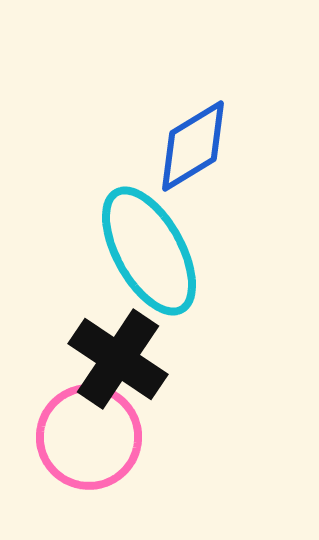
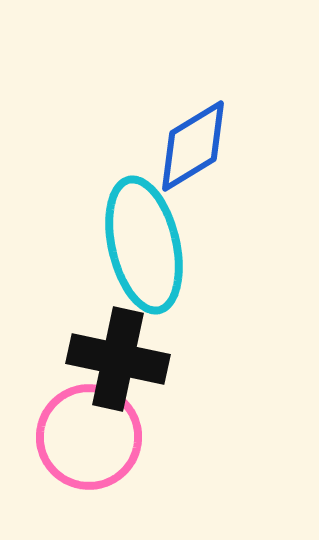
cyan ellipse: moved 5 px left, 6 px up; rotated 16 degrees clockwise
black cross: rotated 22 degrees counterclockwise
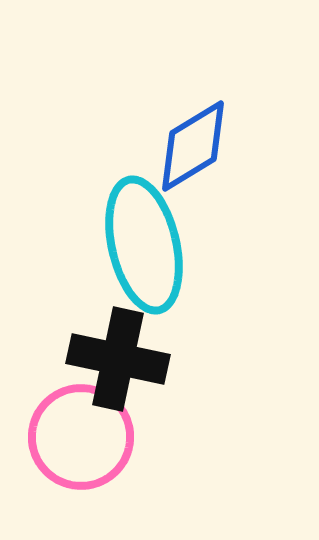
pink circle: moved 8 px left
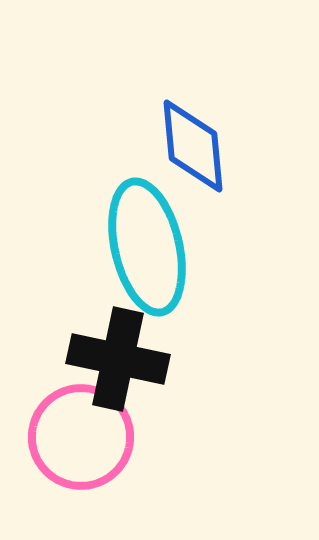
blue diamond: rotated 64 degrees counterclockwise
cyan ellipse: moved 3 px right, 2 px down
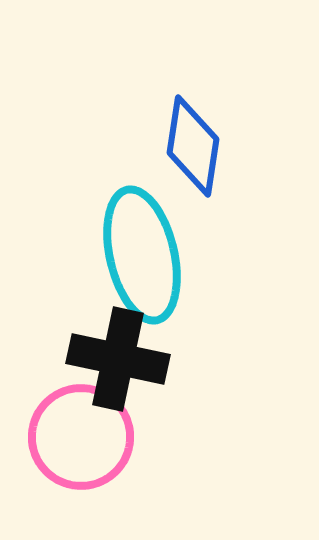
blue diamond: rotated 14 degrees clockwise
cyan ellipse: moved 5 px left, 8 px down
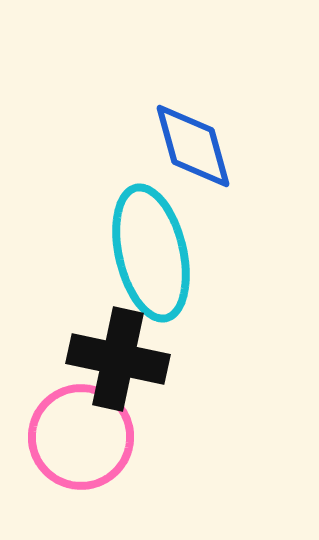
blue diamond: rotated 24 degrees counterclockwise
cyan ellipse: moved 9 px right, 2 px up
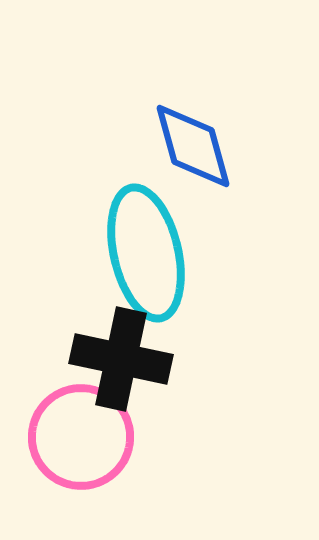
cyan ellipse: moved 5 px left
black cross: moved 3 px right
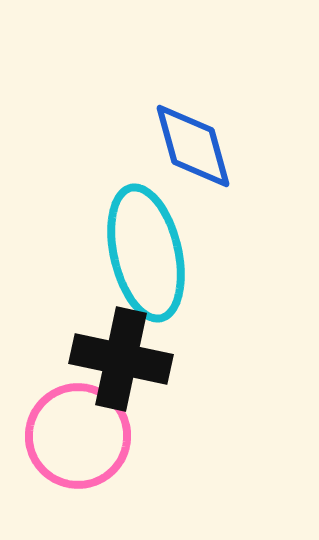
pink circle: moved 3 px left, 1 px up
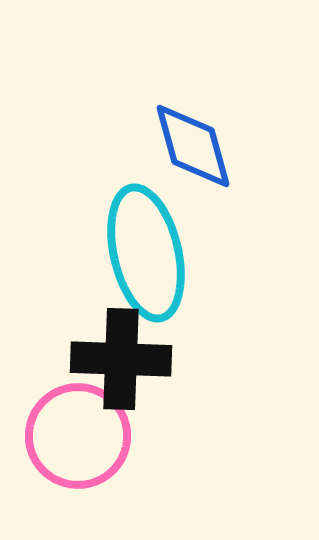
black cross: rotated 10 degrees counterclockwise
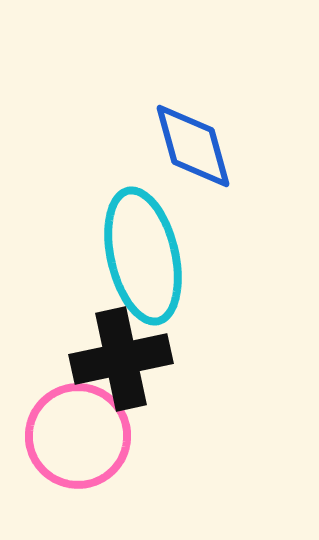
cyan ellipse: moved 3 px left, 3 px down
black cross: rotated 14 degrees counterclockwise
